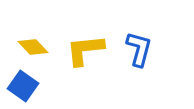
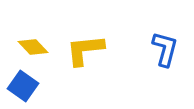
blue L-shape: moved 26 px right
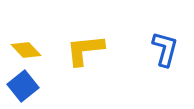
yellow diamond: moved 7 px left, 3 px down
blue square: rotated 16 degrees clockwise
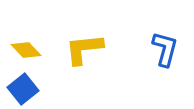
yellow L-shape: moved 1 px left, 1 px up
blue square: moved 3 px down
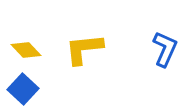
blue L-shape: rotated 9 degrees clockwise
blue square: rotated 8 degrees counterclockwise
